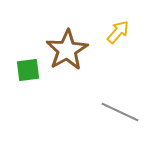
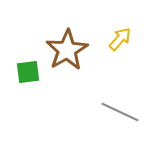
yellow arrow: moved 2 px right, 7 px down
green square: moved 2 px down
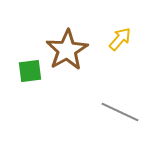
green square: moved 2 px right, 1 px up
